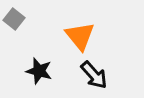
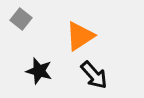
gray square: moved 7 px right
orange triangle: rotated 36 degrees clockwise
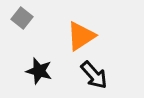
gray square: moved 1 px right, 1 px up
orange triangle: moved 1 px right
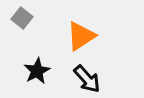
black star: moved 2 px left; rotated 28 degrees clockwise
black arrow: moved 7 px left, 4 px down
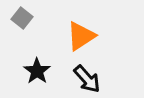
black star: rotated 8 degrees counterclockwise
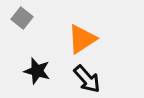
orange triangle: moved 1 px right, 3 px down
black star: rotated 20 degrees counterclockwise
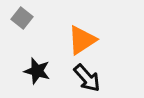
orange triangle: moved 1 px down
black arrow: moved 1 px up
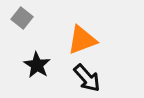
orange triangle: rotated 12 degrees clockwise
black star: moved 6 px up; rotated 16 degrees clockwise
